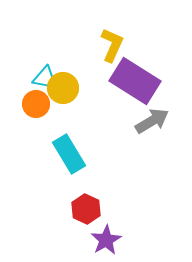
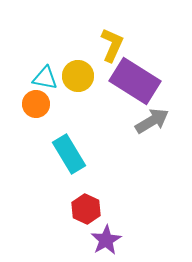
yellow circle: moved 15 px right, 12 px up
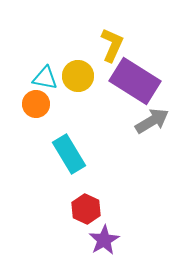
purple star: moved 2 px left
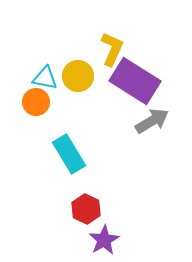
yellow L-shape: moved 4 px down
orange circle: moved 2 px up
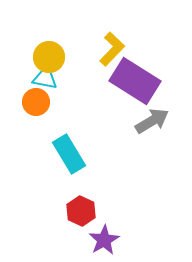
yellow L-shape: rotated 20 degrees clockwise
yellow circle: moved 29 px left, 19 px up
red hexagon: moved 5 px left, 2 px down
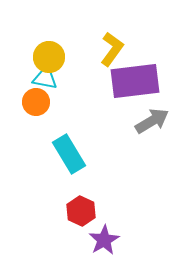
yellow L-shape: rotated 8 degrees counterclockwise
purple rectangle: rotated 39 degrees counterclockwise
